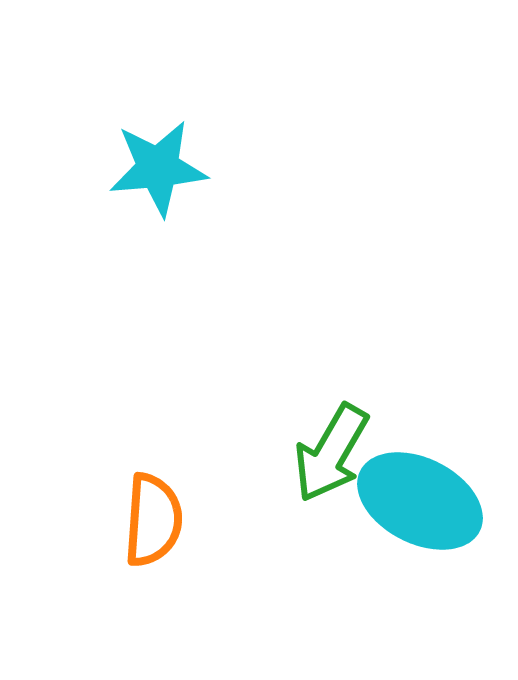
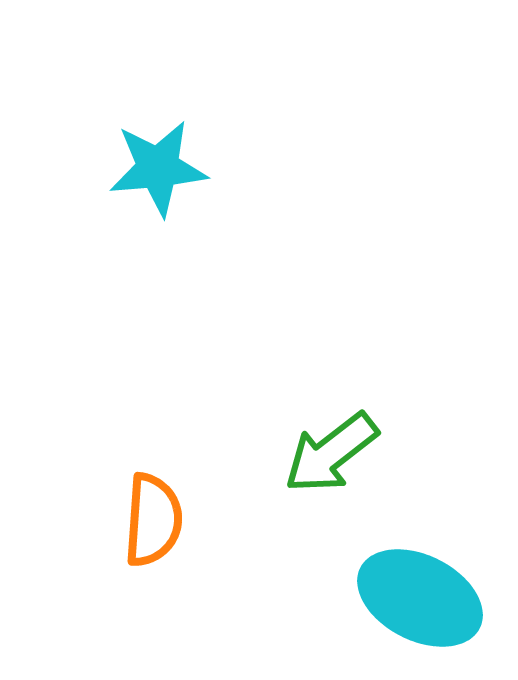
green arrow: rotated 22 degrees clockwise
cyan ellipse: moved 97 px down
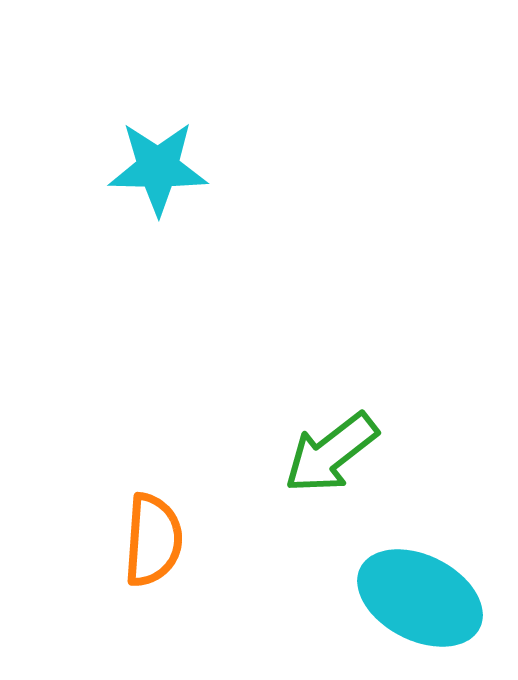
cyan star: rotated 6 degrees clockwise
orange semicircle: moved 20 px down
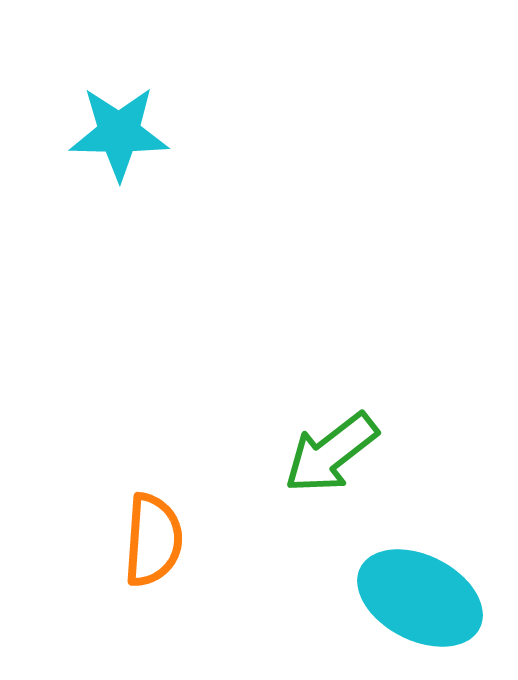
cyan star: moved 39 px left, 35 px up
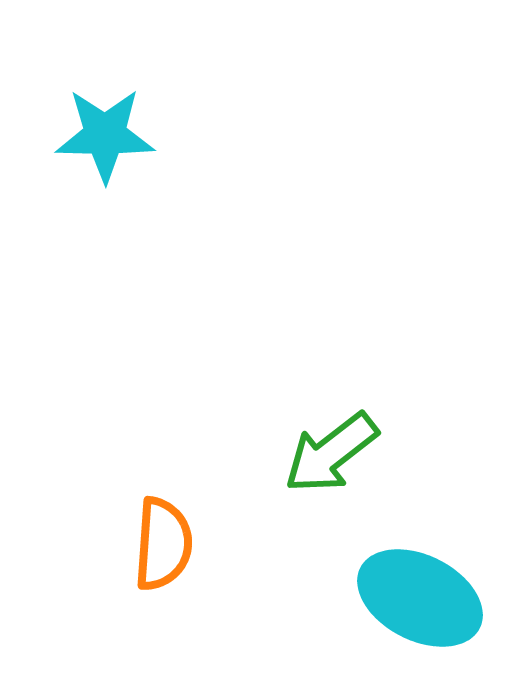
cyan star: moved 14 px left, 2 px down
orange semicircle: moved 10 px right, 4 px down
